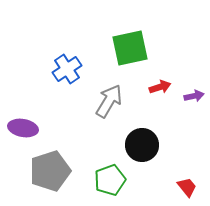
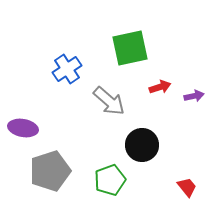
gray arrow: rotated 100 degrees clockwise
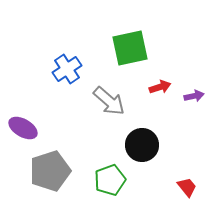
purple ellipse: rotated 20 degrees clockwise
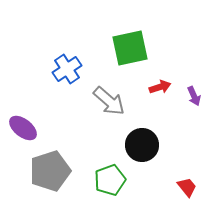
purple arrow: rotated 78 degrees clockwise
purple ellipse: rotated 8 degrees clockwise
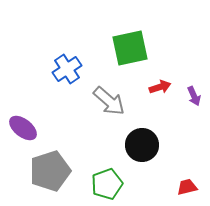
green pentagon: moved 3 px left, 4 px down
red trapezoid: rotated 65 degrees counterclockwise
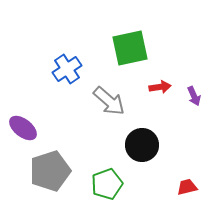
red arrow: rotated 10 degrees clockwise
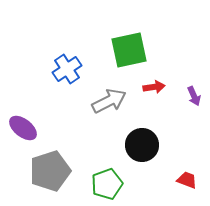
green square: moved 1 px left, 2 px down
red arrow: moved 6 px left
gray arrow: rotated 68 degrees counterclockwise
red trapezoid: moved 7 px up; rotated 35 degrees clockwise
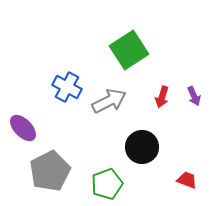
green square: rotated 21 degrees counterclockwise
blue cross: moved 18 px down; rotated 28 degrees counterclockwise
red arrow: moved 8 px right, 10 px down; rotated 115 degrees clockwise
purple ellipse: rotated 8 degrees clockwise
black circle: moved 2 px down
gray pentagon: rotated 9 degrees counterclockwise
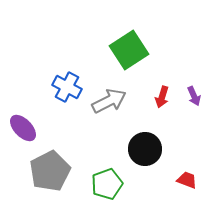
black circle: moved 3 px right, 2 px down
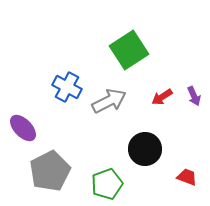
red arrow: rotated 40 degrees clockwise
red trapezoid: moved 3 px up
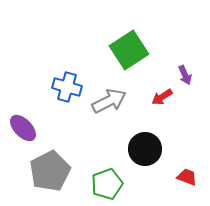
blue cross: rotated 12 degrees counterclockwise
purple arrow: moved 9 px left, 21 px up
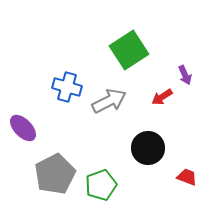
black circle: moved 3 px right, 1 px up
gray pentagon: moved 5 px right, 3 px down
green pentagon: moved 6 px left, 1 px down
